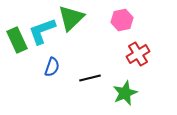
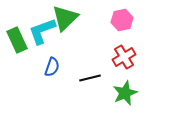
green triangle: moved 6 px left
red cross: moved 14 px left, 3 px down
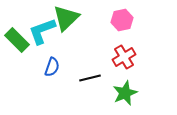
green triangle: moved 1 px right
green rectangle: rotated 20 degrees counterclockwise
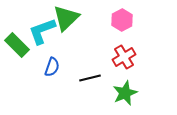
pink hexagon: rotated 15 degrees counterclockwise
green rectangle: moved 5 px down
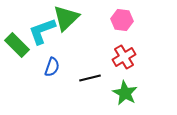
pink hexagon: rotated 25 degrees counterclockwise
green star: rotated 20 degrees counterclockwise
